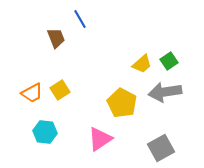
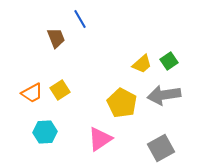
gray arrow: moved 1 px left, 3 px down
cyan hexagon: rotated 10 degrees counterclockwise
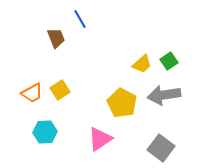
gray square: rotated 24 degrees counterclockwise
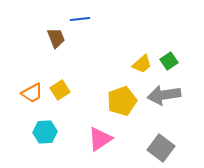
blue line: rotated 66 degrees counterclockwise
yellow pentagon: moved 2 px up; rotated 24 degrees clockwise
